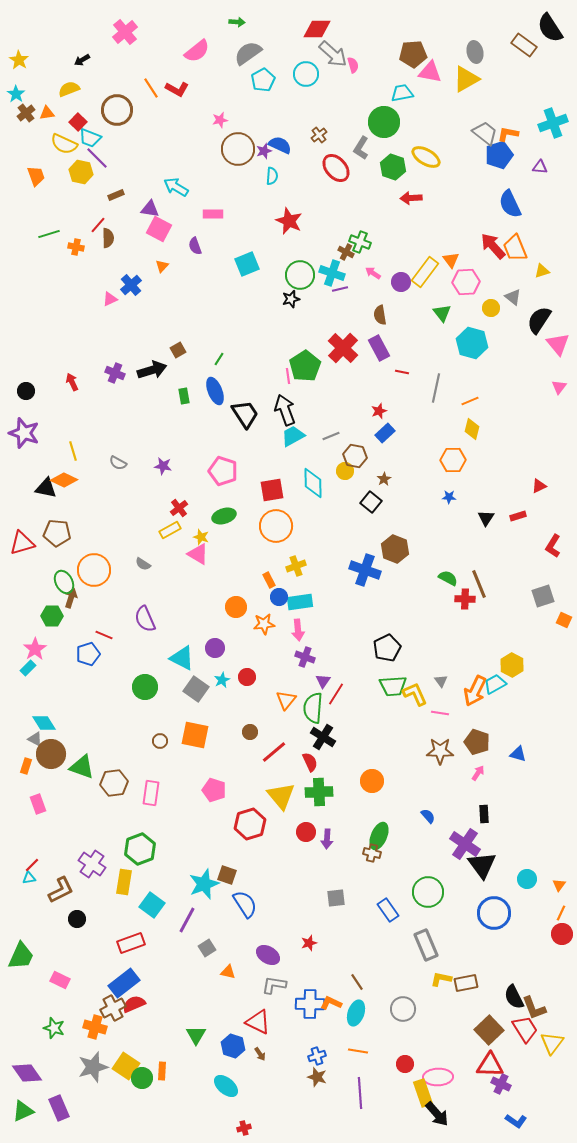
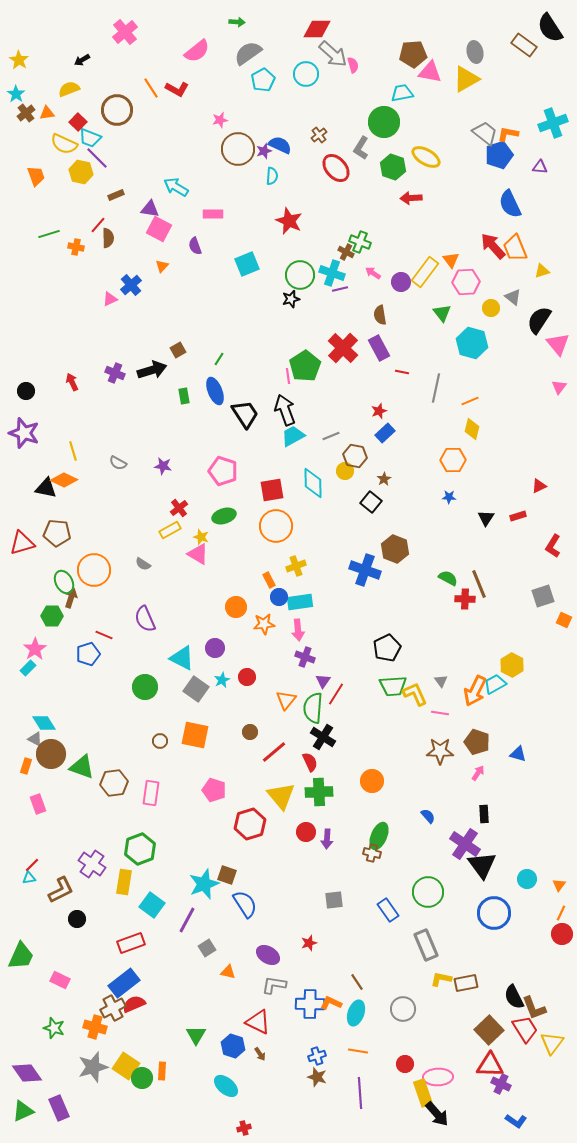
gray square at (336, 898): moved 2 px left, 2 px down
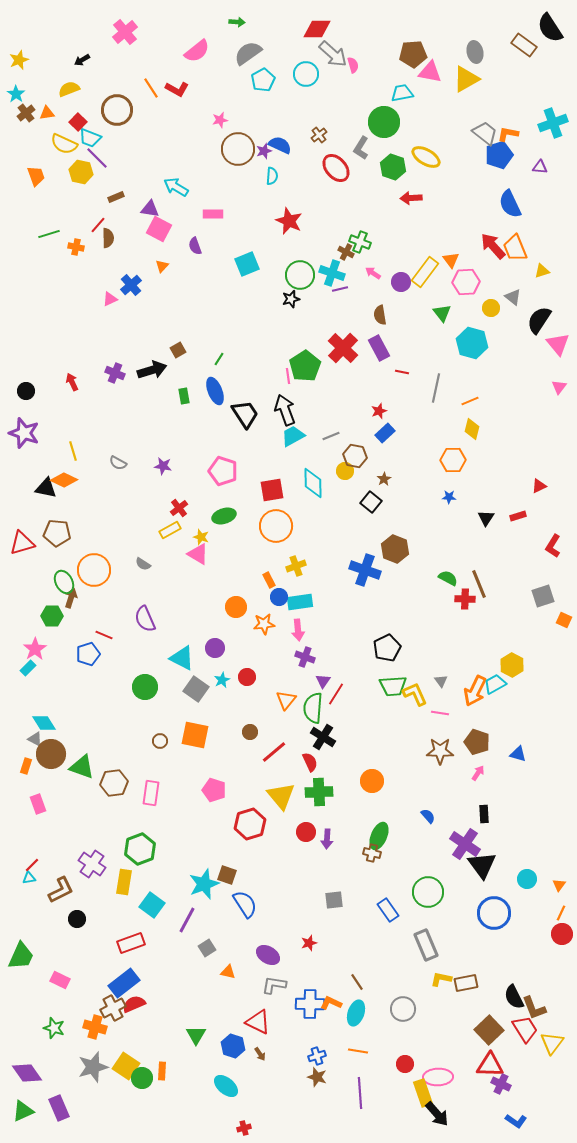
yellow star at (19, 60): rotated 18 degrees clockwise
brown rectangle at (116, 195): moved 2 px down
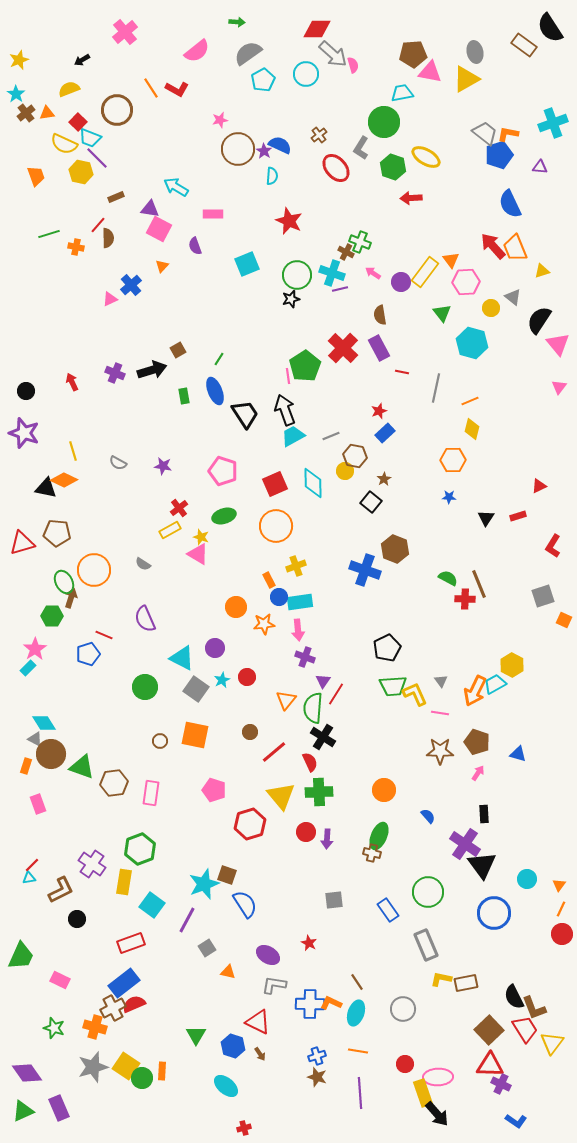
purple star at (264, 151): rotated 21 degrees counterclockwise
green circle at (300, 275): moved 3 px left
red square at (272, 490): moved 3 px right, 6 px up; rotated 15 degrees counterclockwise
orange circle at (372, 781): moved 12 px right, 9 px down
orange line at (561, 913): moved 4 px up
red star at (309, 943): rotated 28 degrees counterclockwise
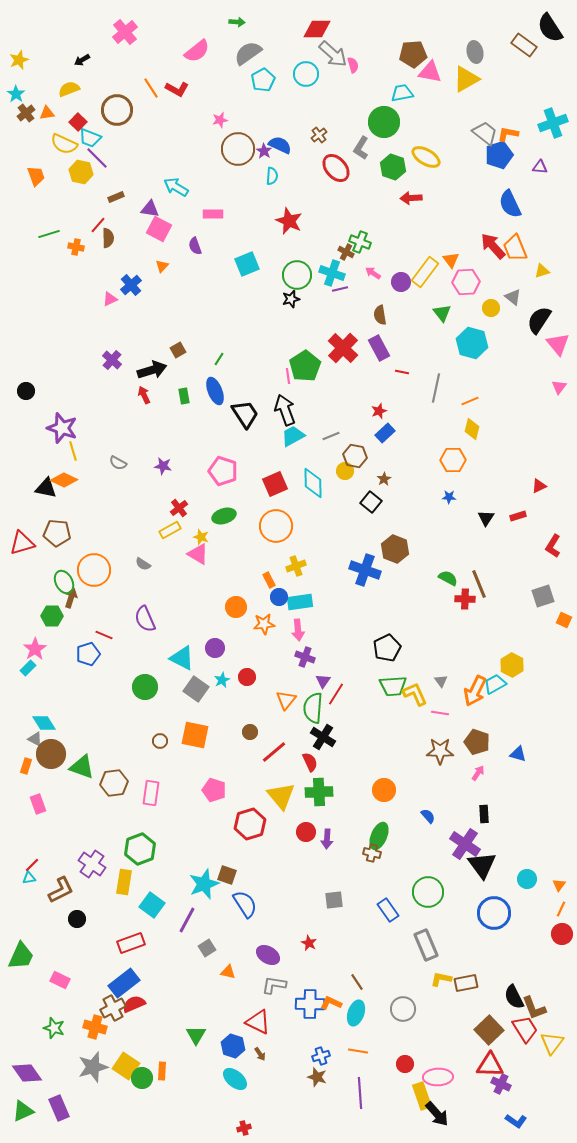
purple cross at (115, 373): moved 3 px left, 13 px up; rotated 18 degrees clockwise
red arrow at (72, 382): moved 72 px right, 13 px down
purple star at (24, 433): moved 38 px right, 5 px up
blue cross at (317, 1056): moved 4 px right
cyan ellipse at (226, 1086): moved 9 px right, 7 px up
yellow rectangle at (423, 1093): moved 1 px left, 3 px down
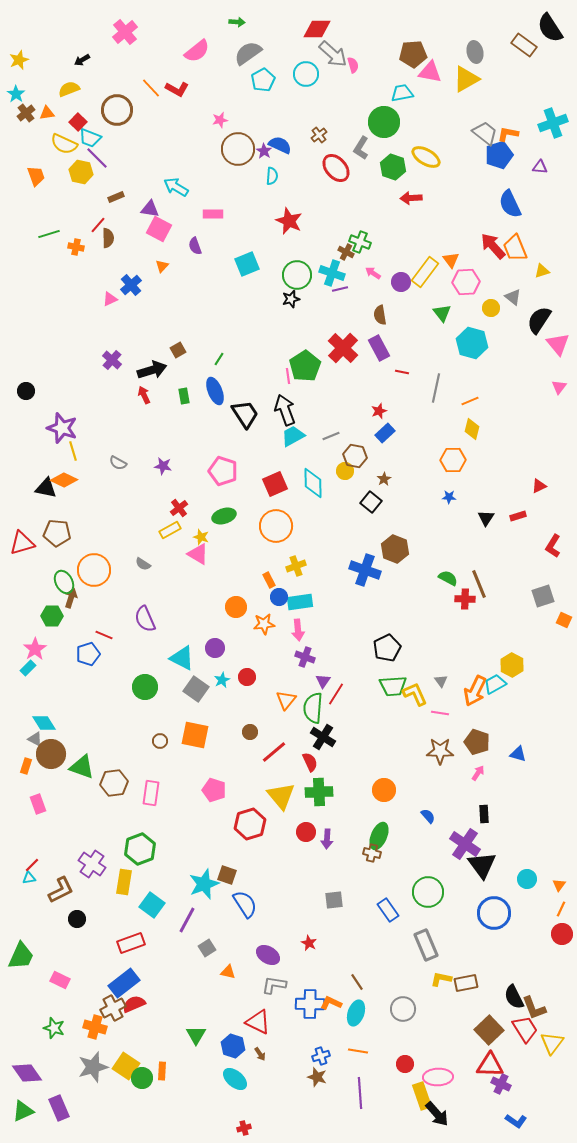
orange line at (151, 88): rotated 10 degrees counterclockwise
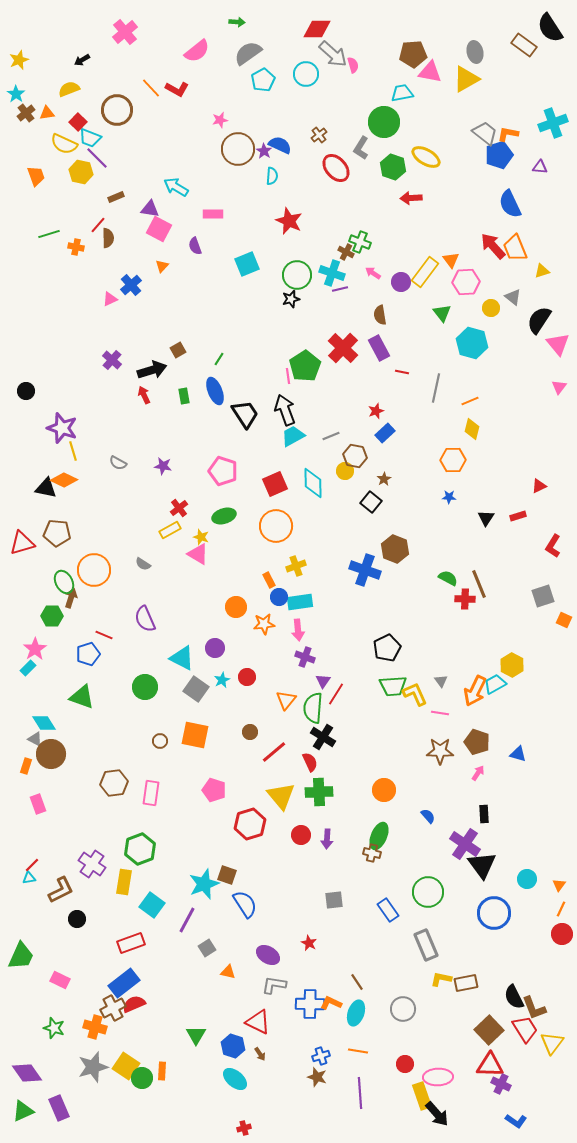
red star at (379, 411): moved 3 px left
green triangle at (82, 767): moved 70 px up
red circle at (306, 832): moved 5 px left, 3 px down
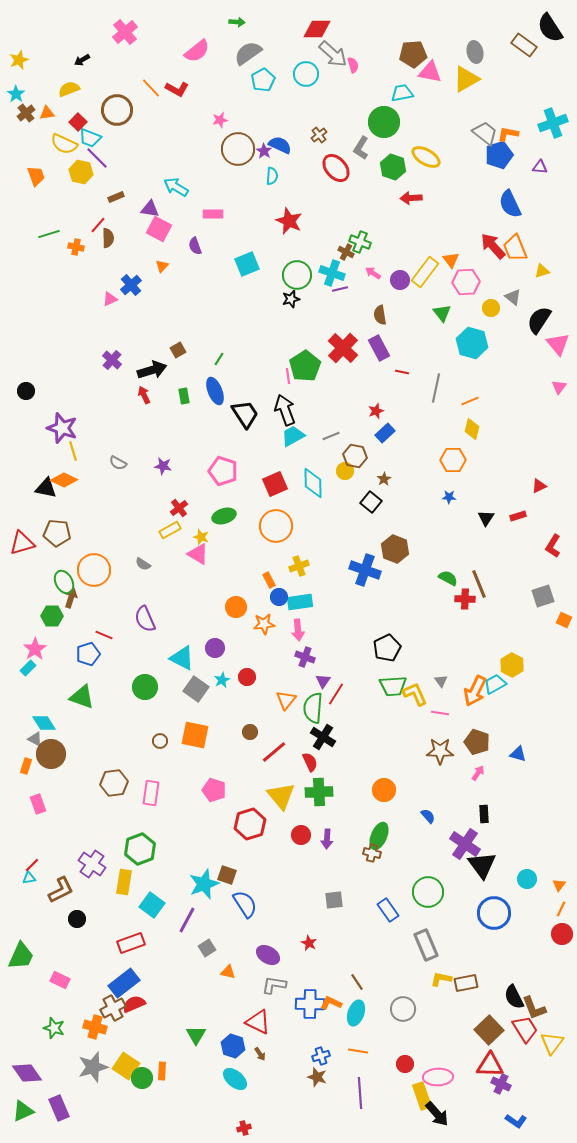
purple circle at (401, 282): moved 1 px left, 2 px up
yellow cross at (296, 566): moved 3 px right
